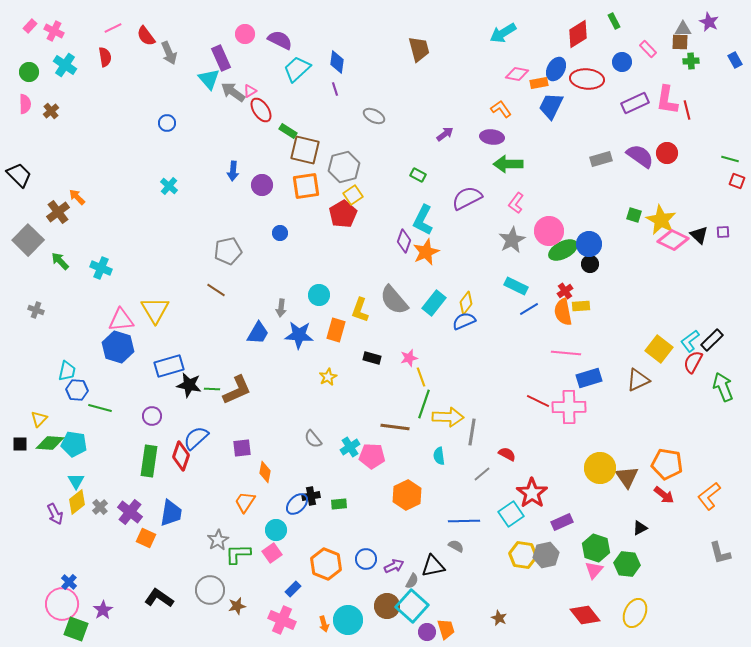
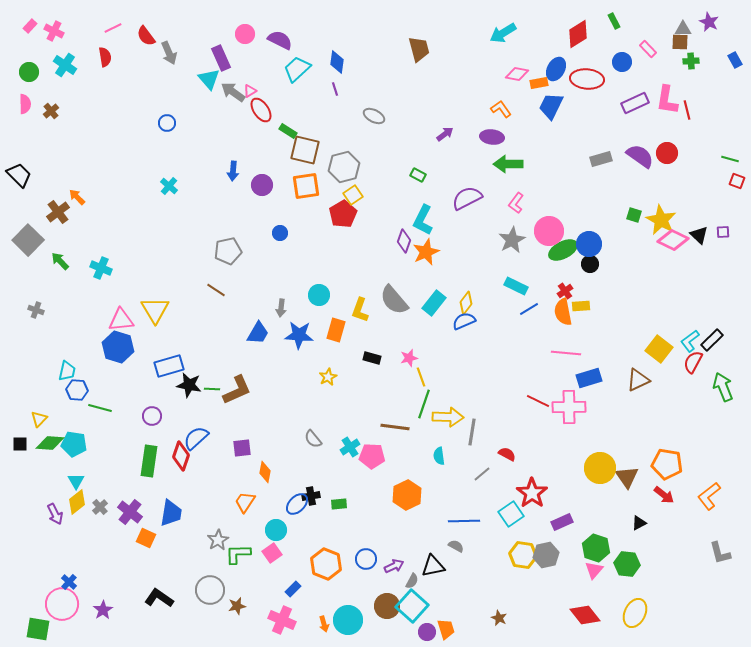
black triangle at (640, 528): moved 1 px left, 5 px up
green square at (76, 629): moved 38 px left; rotated 10 degrees counterclockwise
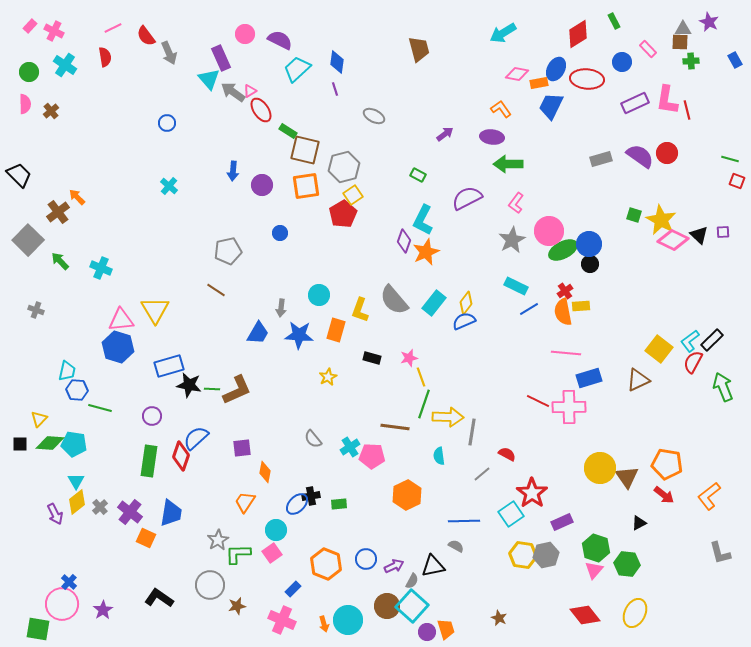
gray circle at (210, 590): moved 5 px up
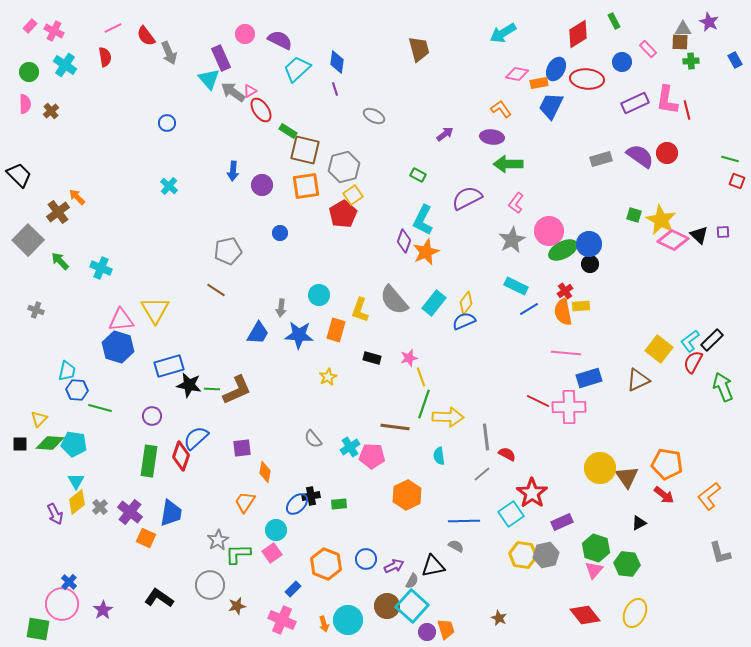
gray line at (472, 432): moved 14 px right, 5 px down; rotated 16 degrees counterclockwise
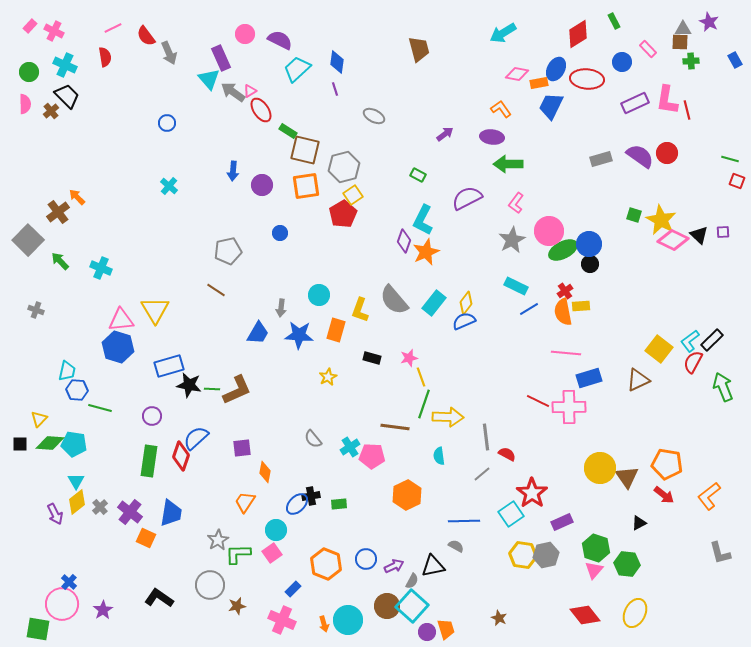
cyan cross at (65, 65): rotated 10 degrees counterclockwise
black trapezoid at (19, 175): moved 48 px right, 79 px up
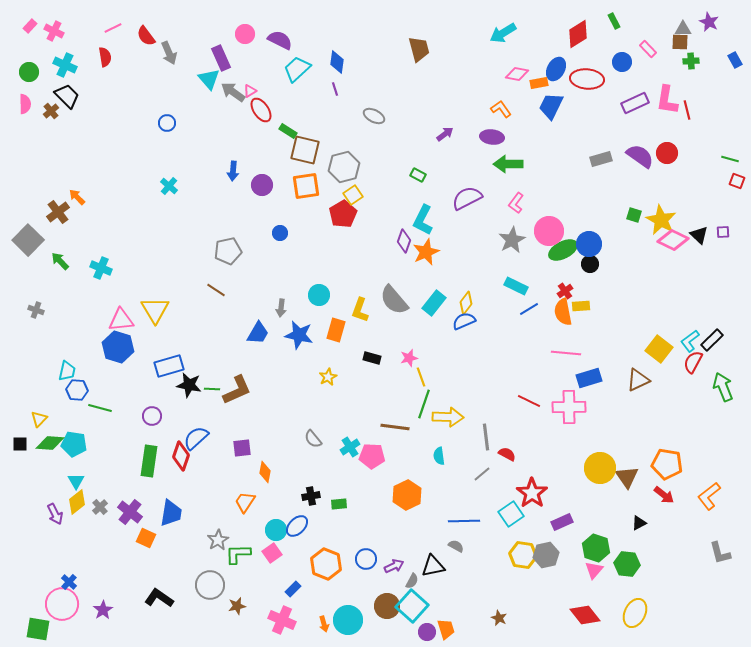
blue star at (299, 335): rotated 8 degrees clockwise
red line at (538, 401): moved 9 px left
blue ellipse at (297, 504): moved 22 px down
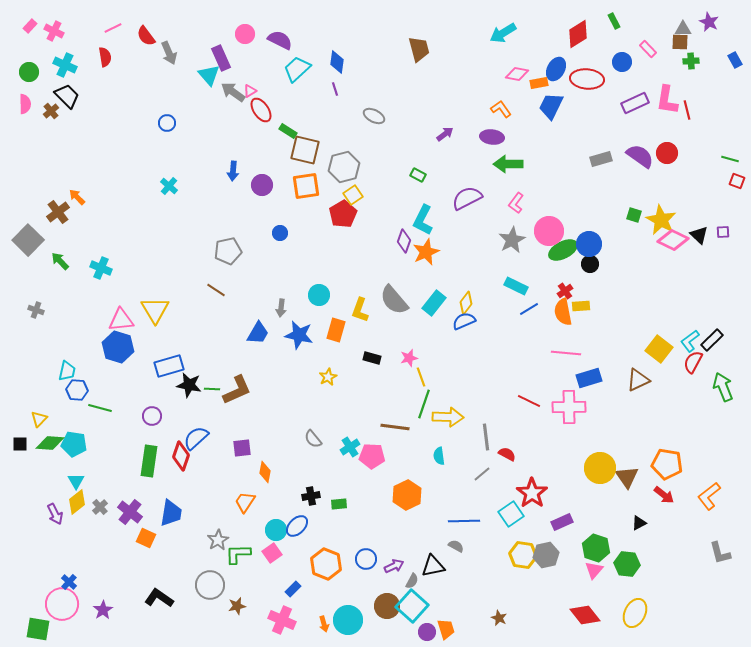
cyan triangle at (209, 79): moved 4 px up
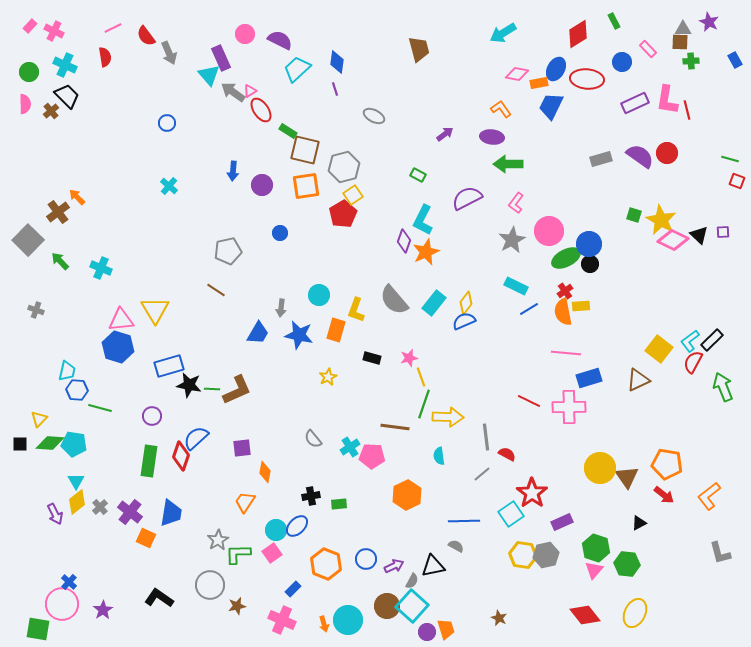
green ellipse at (563, 250): moved 3 px right, 8 px down
yellow L-shape at (360, 310): moved 4 px left
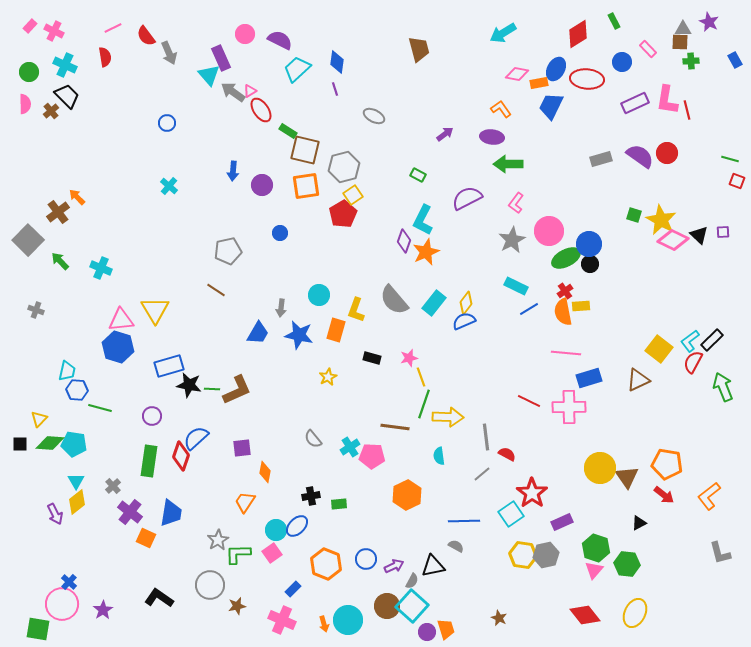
gray cross at (100, 507): moved 13 px right, 21 px up
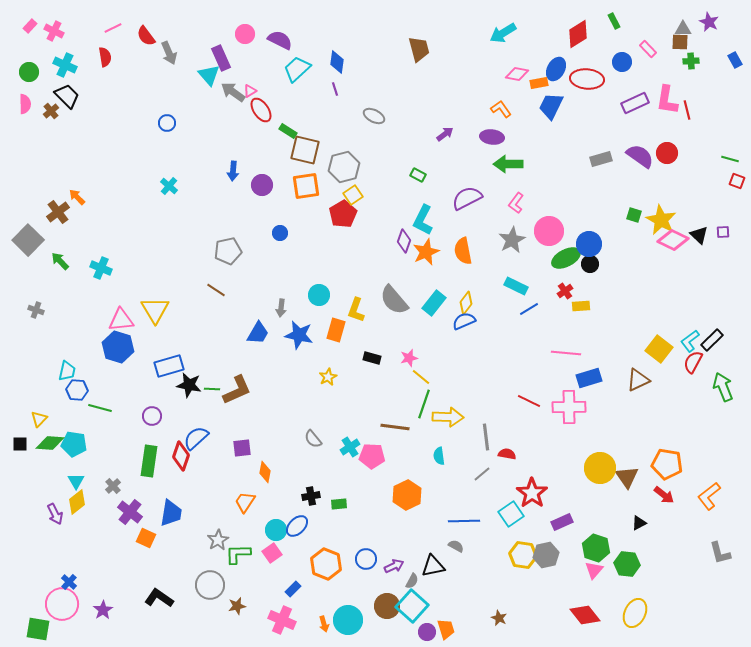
orange semicircle at (563, 312): moved 100 px left, 61 px up
yellow line at (421, 377): rotated 30 degrees counterclockwise
red semicircle at (507, 454): rotated 18 degrees counterclockwise
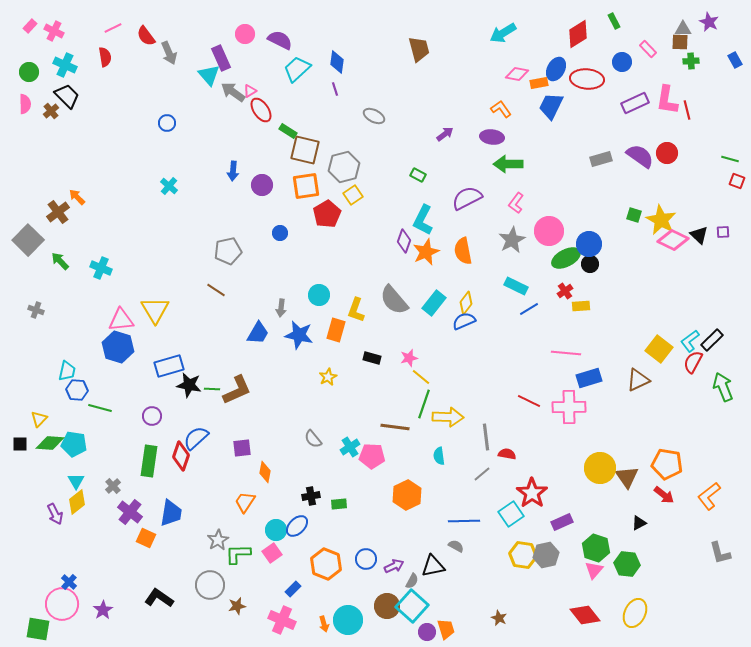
red pentagon at (343, 214): moved 16 px left
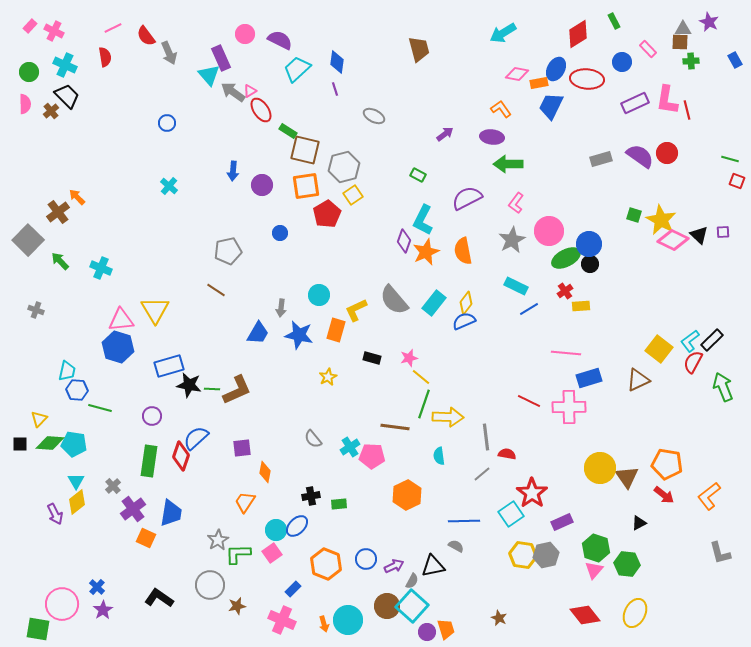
yellow L-shape at (356, 310): rotated 45 degrees clockwise
purple cross at (130, 512): moved 3 px right, 3 px up; rotated 15 degrees clockwise
blue cross at (69, 582): moved 28 px right, 5 px down
